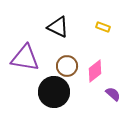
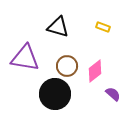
black triangle: rotated 10 degrees counterclockwise
black circle: moved 1 px right, 2 px down
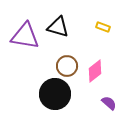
purple triangle: moved 22 px up
purple semicircle: moved 4 px left, 9 px down
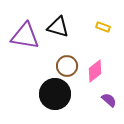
purple semicircle: moved 3 px up
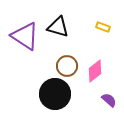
purple triangle: rotated 24 degrees clockwise
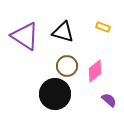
black triangle: moved 5 px right, 5 px down
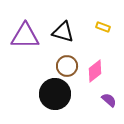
purple triangle: rotated 32 degrees counterclockwise
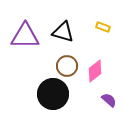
black circle: moved 2 px left
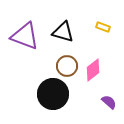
purple triangle: rotated 20 degrees clockwise
pink diamond: moved 2 px left, 1 px up
purple semicircle: moved 2 px down
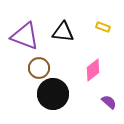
black triangle: rotated 10 degrees counterclockwise
brown circle: moved 28 px left, 2 px down
